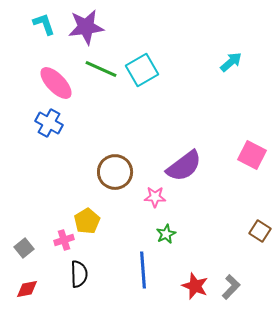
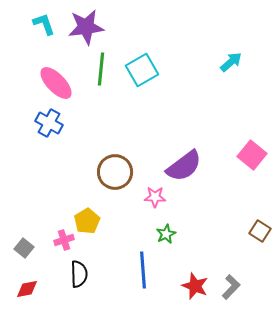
green line: rotated 72 degrees clockwise
pink square: rotated 12 degrees clockwise
gray square: rotated 12 degrees counterclockwise
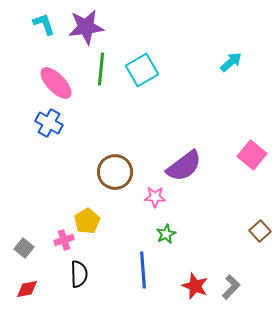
brown square: rotated 15 degrees clockwise
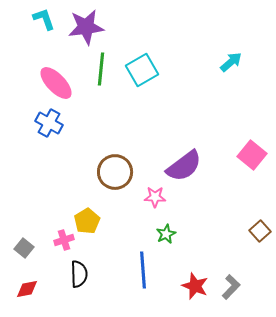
cyan L-shape: moved 5 px up
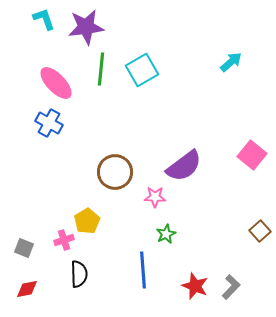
gray square: rotated 18 degrees counterclockwise
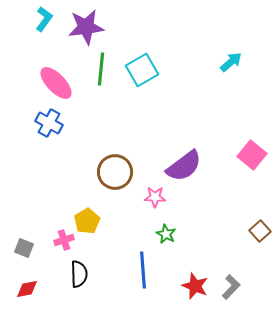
cyan L-shape: rotated 55 degrees clockwise
green star: rotated 18 degrees counterclockwise
